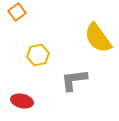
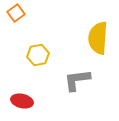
orange square: moved 1 px left, 1 px down
yellow semicircle: rotated 40 degrees clockwise
gray L-shape: moved 3 px right
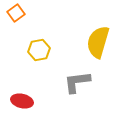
yellow semicircle: moved 4 px down; rotated 12 degrees clockwise
yellow hexagon: moved 1 px right, 5 px up
gray L-shape: moved 2 px down
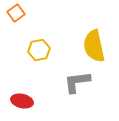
yellow semicircle: moved 4 px left, 4 px down; rotated 28 degrees counterclockwise
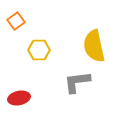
orange square: moved 8 px down
yellow hexagon: rotated 10 degrees clockwise
red ellipse: moved 3 px left, 3 px up; rotated 25 degrees counterclockwise
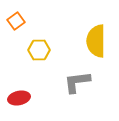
yellow semicircle: moved 2 px right, 5 px up; rotated 12 degrees clockwise
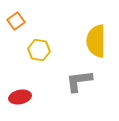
yellow hexagon: rotated 10 degrees clockwise
gray L-shape: moved 2 px right, 1 px up
red ellipse: moved 1 px right, 1 px up
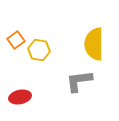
orange square: moved 19 px down
yellow semicircle: moved 2 px left, 3 px down
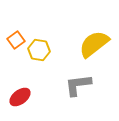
yellow semicircle: rotated 52 degrees clockwise
gray L-shape: moved 1 px left, 4 px down
red ellipse: rotated 25 degrees counterclockwise
